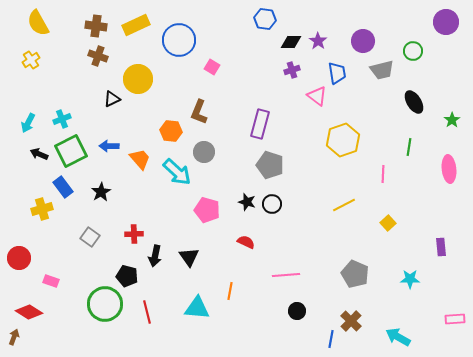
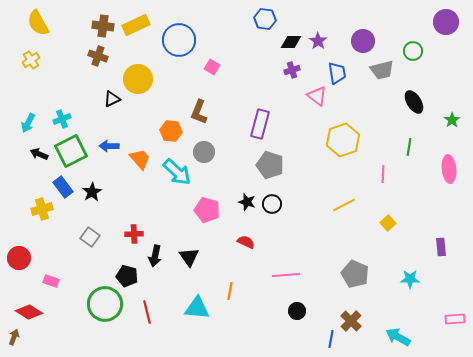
brown cross at (96, 26): moved 7 px right
black star at (101, 192): moved 9 px left
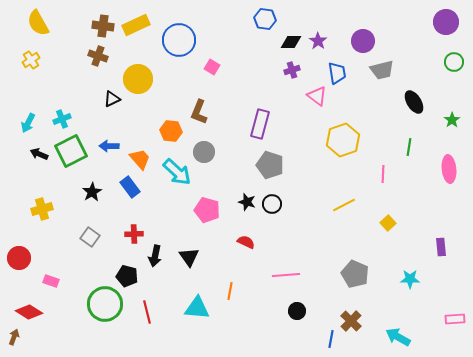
green circle at (413, 51): moved 41 px right, 11 px down
blue rectangle at (63, 187): moved 67 px right
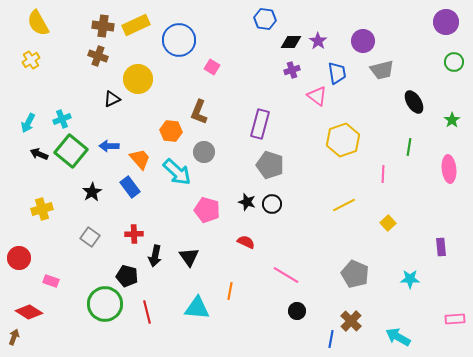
green square at (71, 151): rotated 24 degrees counterclockwise
pink line at (286, 275): rotated 36 degrees clockwise
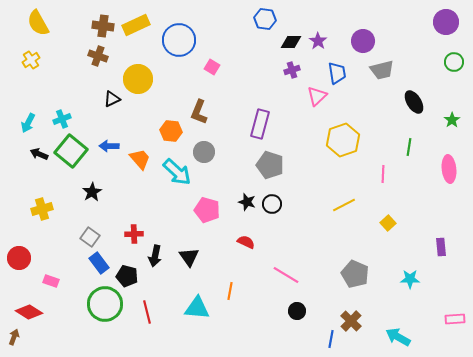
pink triangle at (317, 96): rotated 40 degrees clockwise
blue rectangle at (130, 187): moved 31 px left, 76 px down
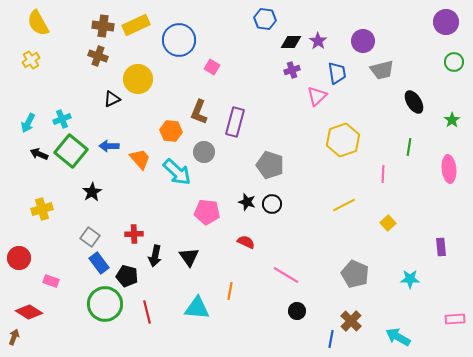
purple rectangle at (260, 124): moved 25 px left, 2 px up
pink pentagon at (207, 210): moved 2 px down; rotated 10 degrees counterclockwise
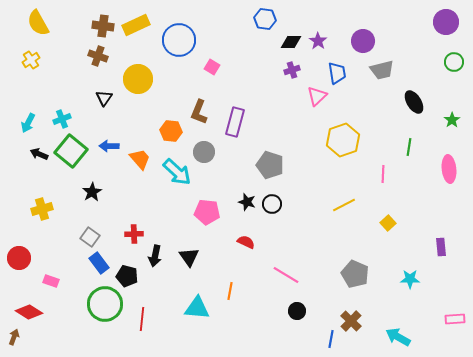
black triangle at (112, 99): moved 8 px left, 1 px up; rotated 30 degrees counterclockwise
red line at (147, 312): moved 5 px left, 7 px down; rotated 20 degrees clockwise
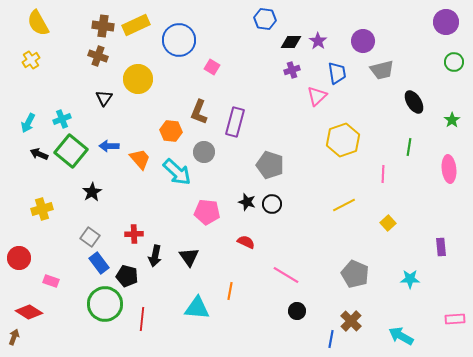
cyan arrow at (398, 337): moved 3 px right, 1 px up
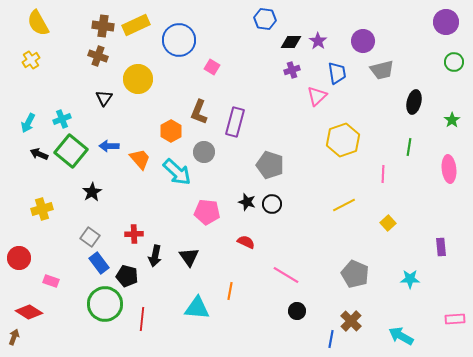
black ellipse at (414, 102): rotated 45 degrees clockwise
orange hexagon at (171, 131): rotated 25 degrees clockwise
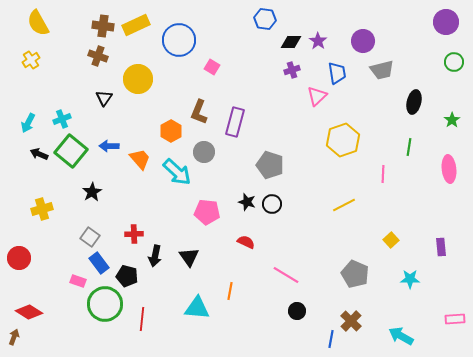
yellow square at (388, 223): moved 3 px right, 17 px down
pink rectangle at (51, 281): moved 27 px right
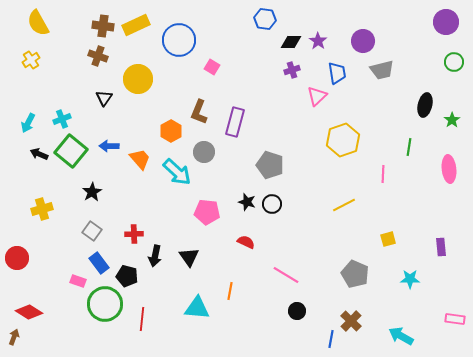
black ellipse at (414, 102): moved 11 px right, 3 px down
gray square at (90, 237): moved 2 px right, 6 px up
yellow square at (391, 240): moved 3 px left, 1 px up; rotated 28 degrees clockwise
red circle at (19, 258): moved 2 px left
pink rectangle at (455, 319): rotated 12 degrees clockwise
